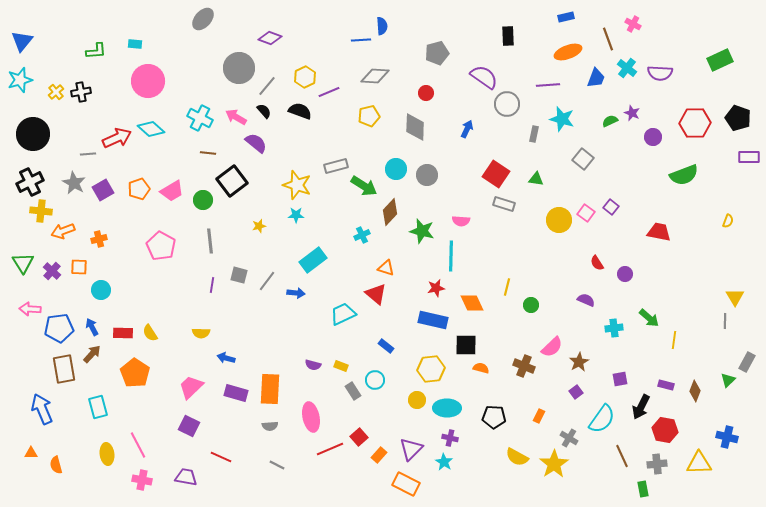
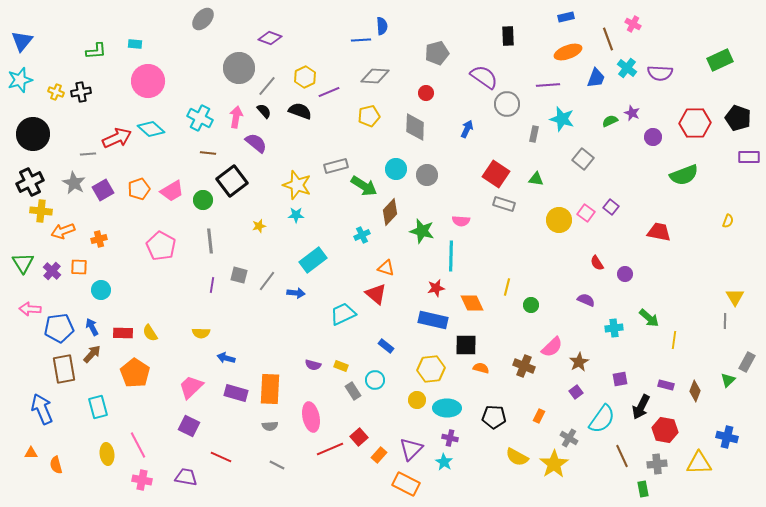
yellow cross at (56, 92): rotated 28 degrees counterclockwise
pink arrow at (236, 117): rotated 70 degrees clockwise
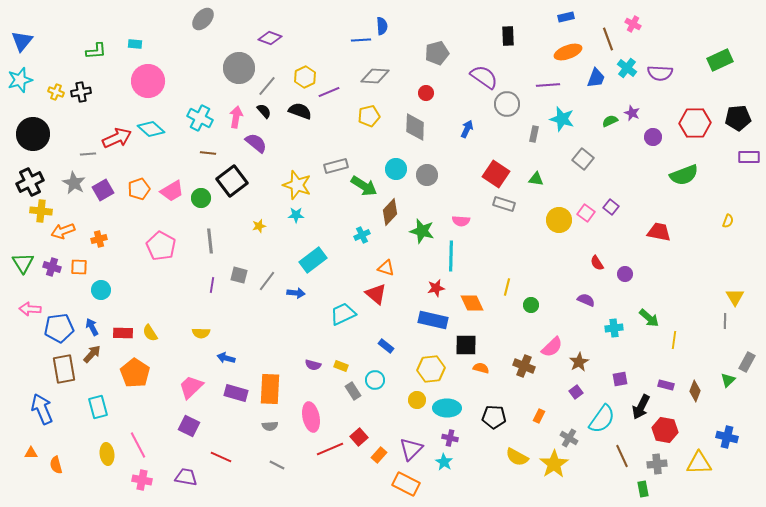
black pentagon at (738, 118): rotated 25 degrees counterclockwise
green circle at (203, 200): moved 2 px left, 2 px up
purple cross at (52, 271): moved 4 px up; rotated 24 degrees counterclockwise
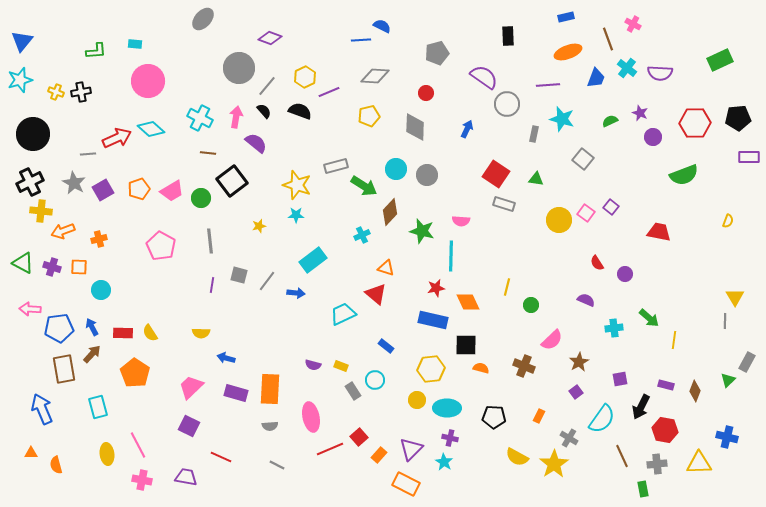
blue semicircle at (382, 26): rotated 60 degrees counterclockwise
purple star at (632, 113): moved 8 px right
green triangle at (23, 263): rotated 30 degrees counterclockwise
orange diamond at (472, 303): moved 4 px left, 1 px up
pink semicircle at (552, 347): moved 7 px up
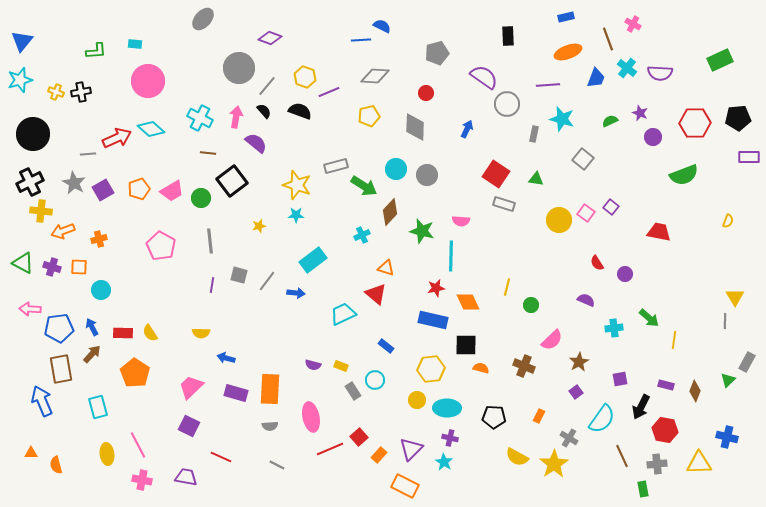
yellow hexagon at (305, 77): rotated 15 degrees counterclockwise
brown rectangle at (64, 369): moved 3 px left
blue arrow at (42, 409): moved 8 px up
orange rectangle at (406, 484): moved 1 px left, 2 px down
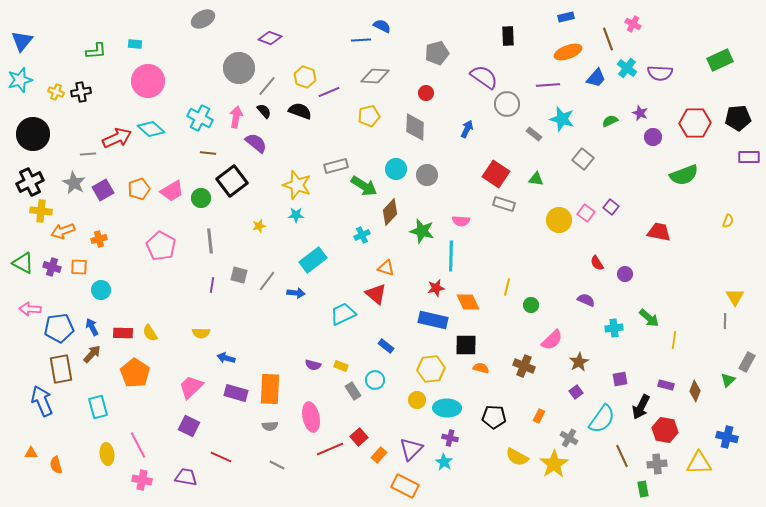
gray ellipse at (203, 19): rotated 20 degrees clockwise
blue trapezoid at (596, 78): rotated 20 degrees clockwise
gray rectangle at (534, 134): rotated 63 degrees counterclockwise
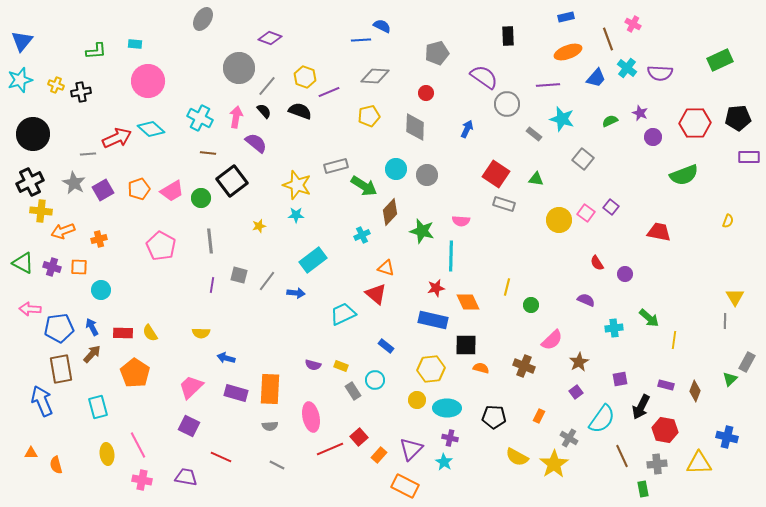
gray ellipse at (203, 19): rotated 30 degrees counterclockwise
yellow cross at (56, 92): moved 7 px up
green triangle at (728, 380): moved 2 px right, 1 px up
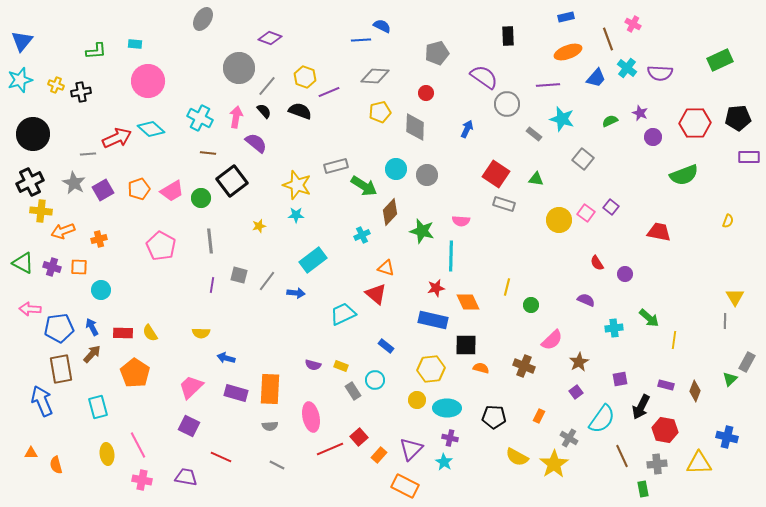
yellow pentagon at (369, 116): moved 11 px right, 4 px up
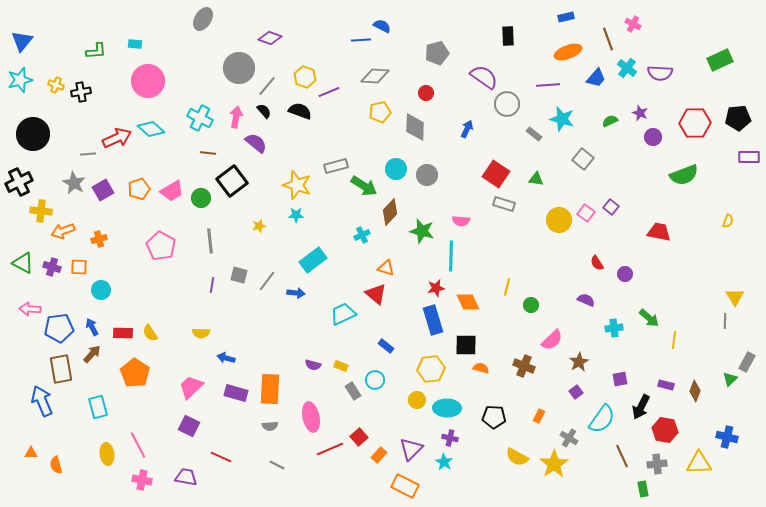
black cross at (30, 182): moved 11 px left
blue rectangle at (433, 320): rotated 60 degrees clockwise
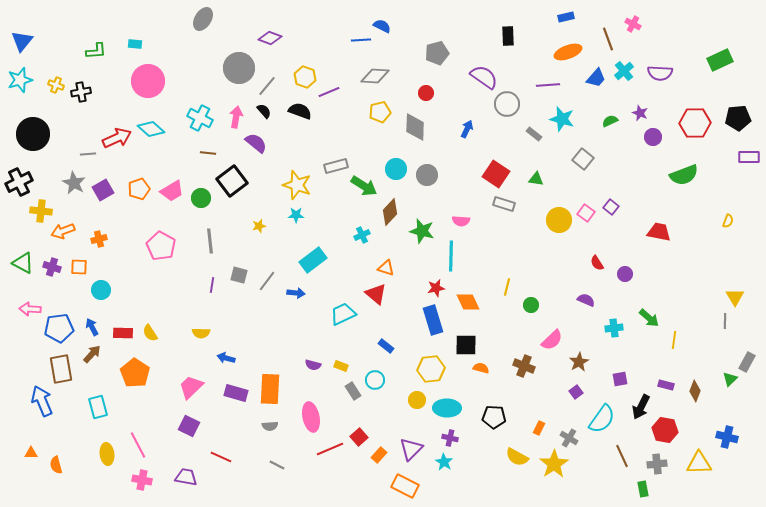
cyan cross at (627, 68): moved 3 px left, 3 px down; rotated 12 degrees clockwise
orange rectangle at (539, 416): moved 12 px down
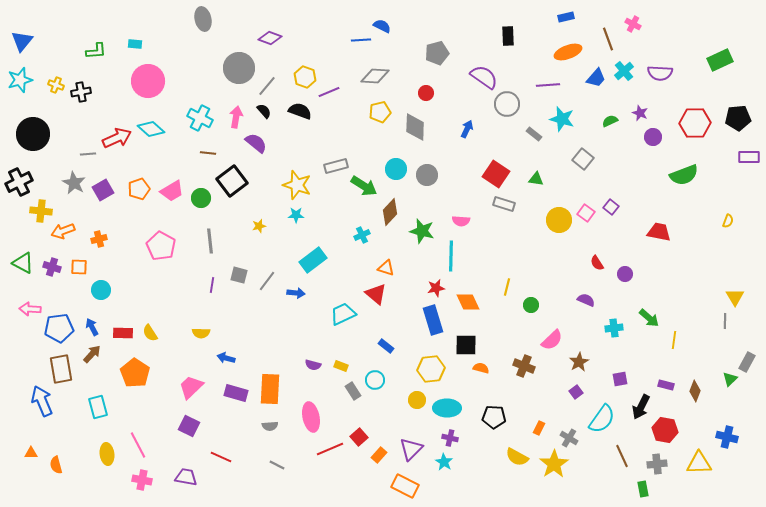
gray ellipse at (203, 19): rotated 45 degrees counterclockwise
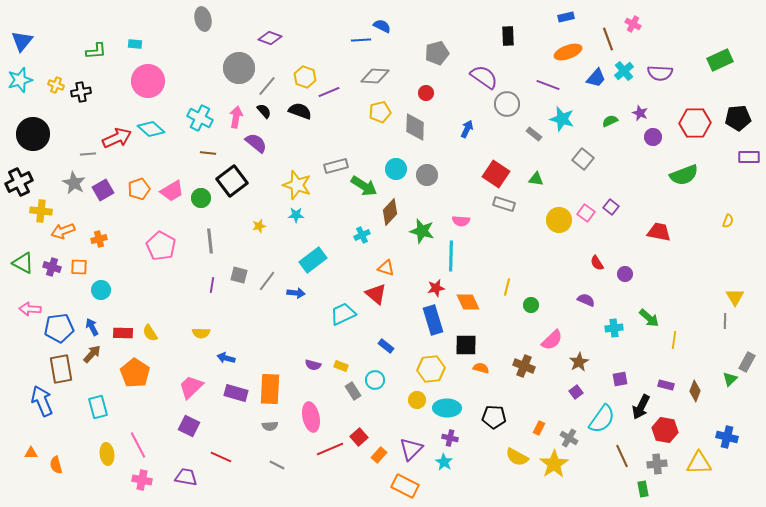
purple line at (548, 85): rotated 25 degrees clockwise
